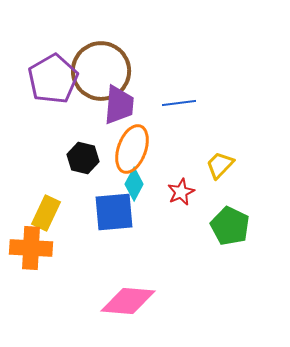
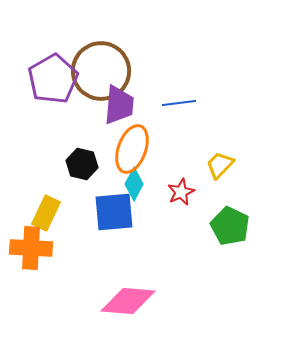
black hexagon: moved 1 px left, 6 px down
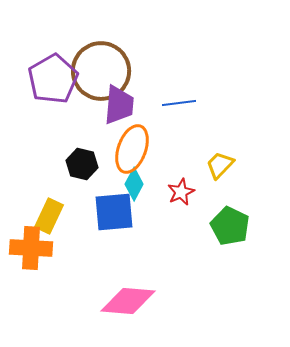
yellow rectangle: moved 3 px right, 3 px down
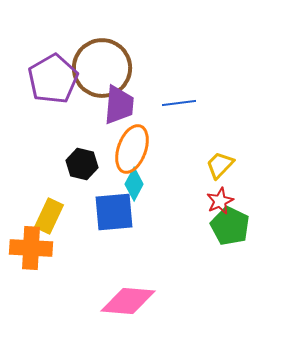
brown circle: moved 1 px right, 3 px up
red star: moved 39 px right, 9 px down
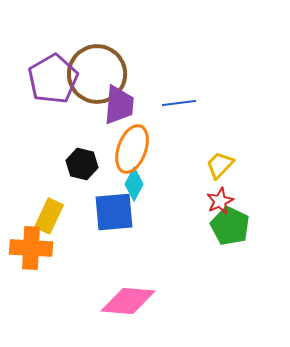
brown circle: moved 5 px left, 6 px down
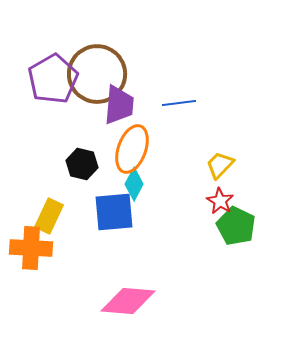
red star: rotated 16 degrees counterclockwise
green pentagon: moved 6 px right
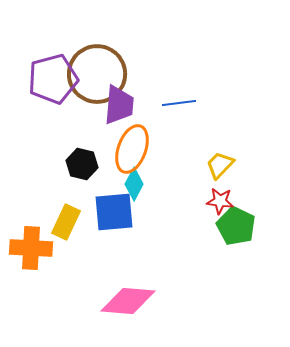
purple pentagon: rotated 15 degrees clockwise
red star: rotated 24 degrees counterclockwise
yellow rectangle: moved 17 px right, 6 px down
